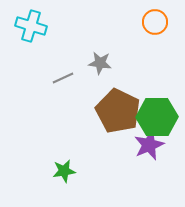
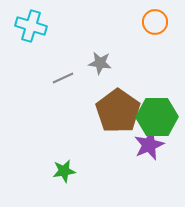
brown pentagon: rotated 9 degrees clockwise
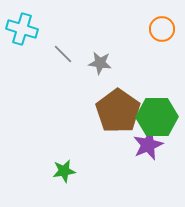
orange circle: moved 7 px right, 7 px down
cyan cross: moved 9 px left, 3 px down
gray line: moved 24 px up; rotated 70 degrees clockwise
purple star: moved 1 px left
